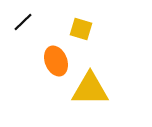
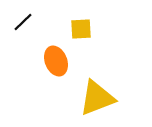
yellow square: rotated 20 degrees counterclockwise
yellow triangle: moved 7 px right, 9 px down; rotated 21 degrees counterclockwise
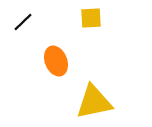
yellow square: moved 10 px right, 11 px up
yellow triangle: moved 3 px left, 4 px down; rotated 9 degrees clockwise
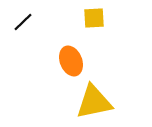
yellow square: moved 3 px right
orange ellipse: moved 15 px right
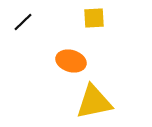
orange ellipse: rotated 52 degrees counterclockwise
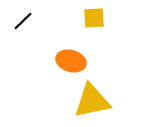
black line: moved 1 px up
yellow triangle: moved 2 px left, 1 px up
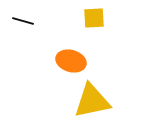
black line: rotated 60 degrees clockwise
